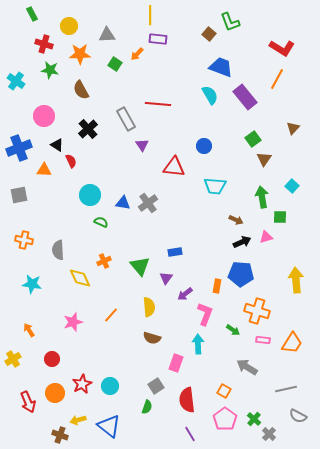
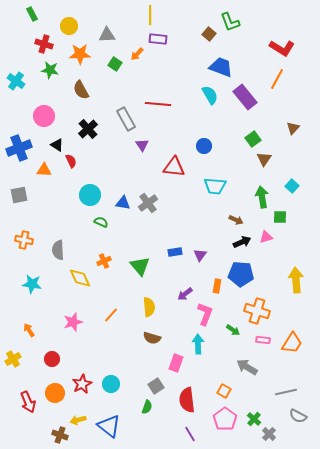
purple triangle at (166, 278): moved 34 px right, 23 px up
cyan circle at (110, 386): moved 1 px right, 2 px up
gray line at (286, 389): moved 3 px down
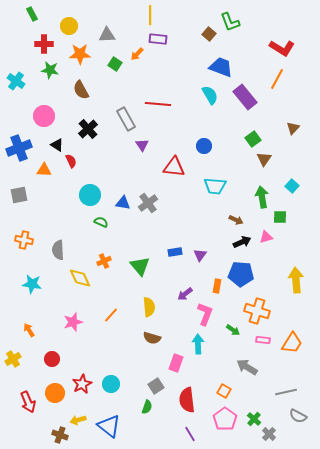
red cross at (44, 44): rotated 18 degrees counterclockwise
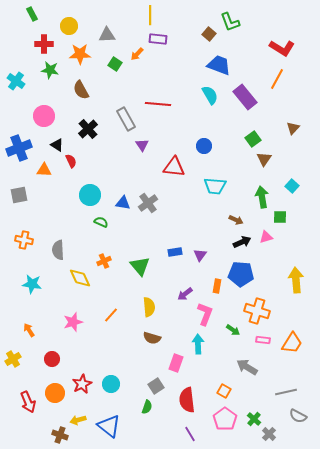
blue trapezoid at (221, 67): moved 2 px left, 2 px up
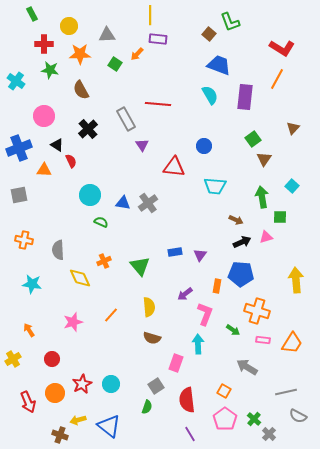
purple rectangle at (245, 97): rotated 45 degrees clockwise
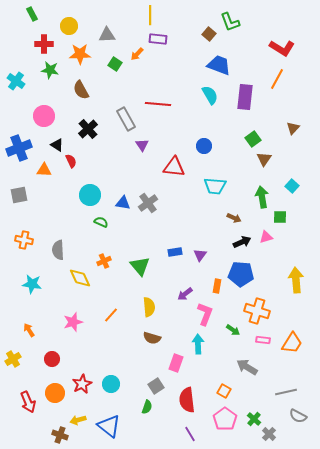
brown arrow at (236, 220): moved 2 px left, 2 px up
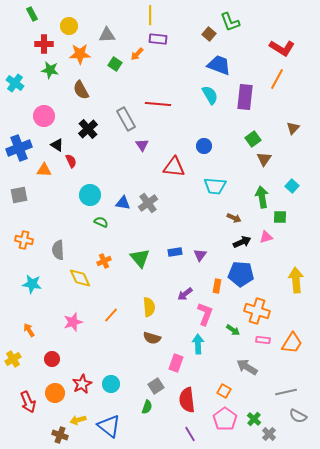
cyan cross at (16, 81): moved 1 px left, 2 px down
green triangle at (140, 266): moved 8 px up
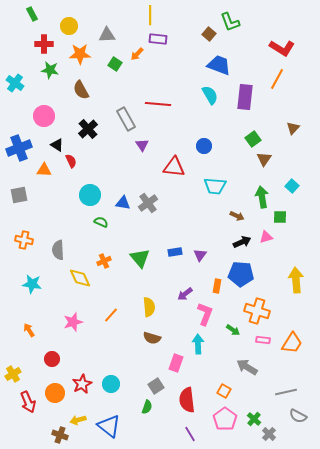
brown arrow at (234, 218): moved 3 px right, 2 px up
yellow cross at (13, 359): moved 15 px down
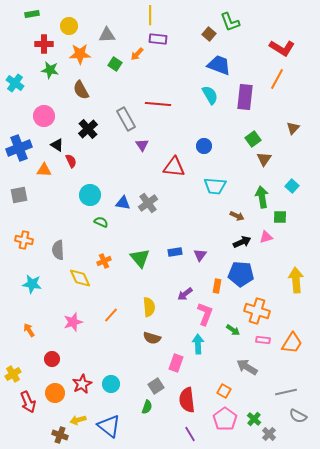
green rectangle at (32, 14): rotated 72 degrees counterclockwise
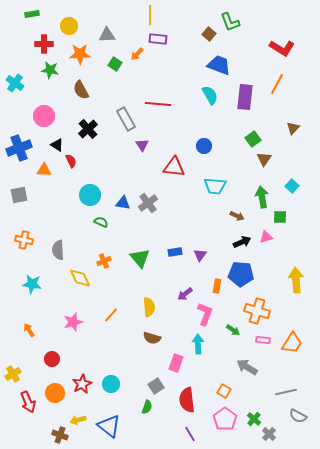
orange line at (277, 79): moved 5 px down
